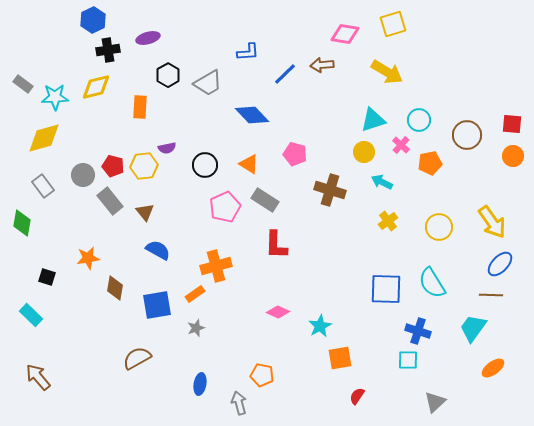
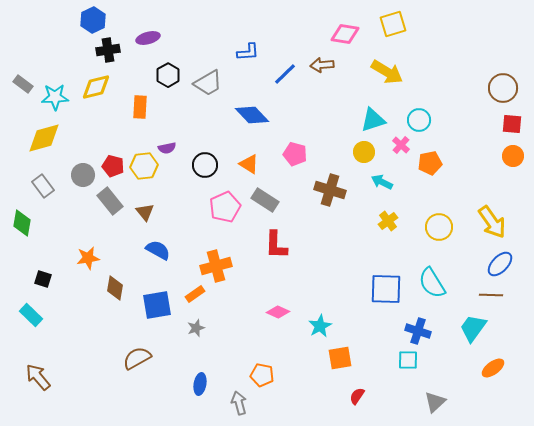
brown circle at (467, 135): moved 36 px right, 47 px up
black square at (47, 277): moved 4 px left, 2 px down
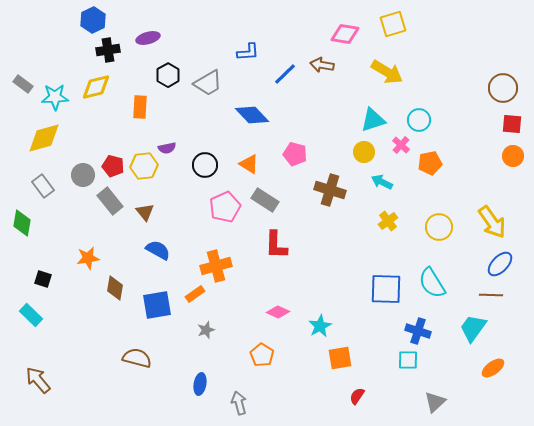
brown arrow at (322, 65): rotated 15 degrees clockwise
gray star at (196, 328): moved 10 px right, 2 px down
brown semicircle at (137, 358): rotated 44 degrees clockwise
orange pentagon at (262, 375): moved 20 px up; rotated 20 degrees clockwise
brown arrow at (38, 377): moved 3 px down
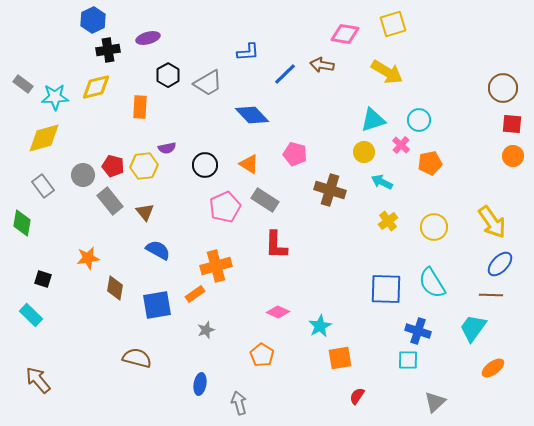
yellow circle at (439, 227): moved 5 px left
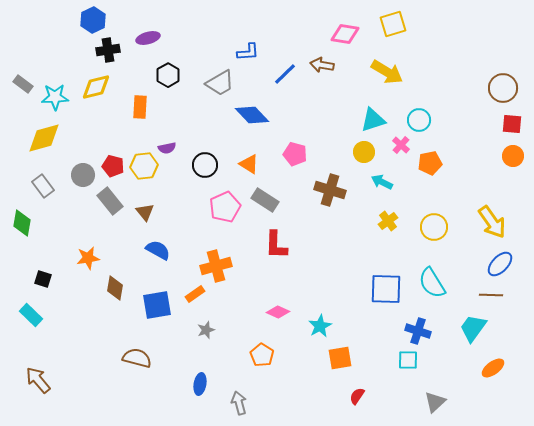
gray trapezoid at (208, 83): moved 12 px right
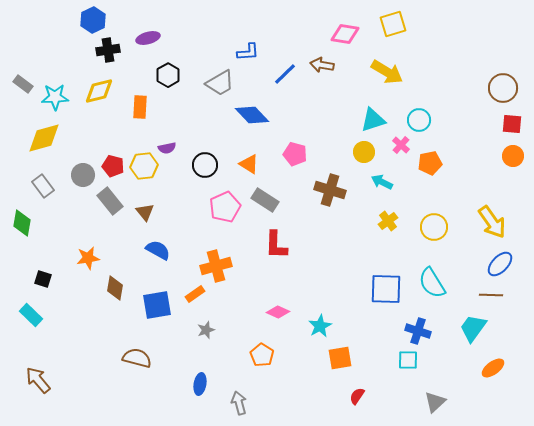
yellow diamond at (96, 87): moved 3 px right, 4 px down
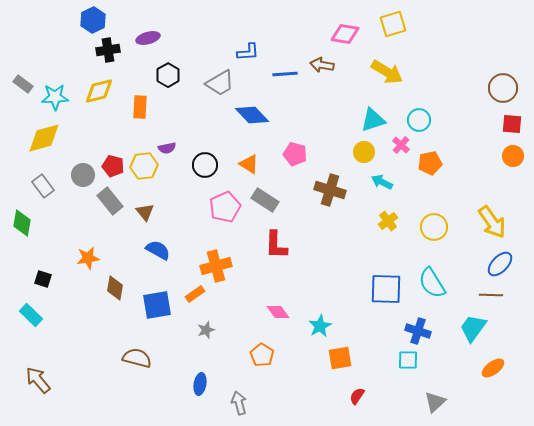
blue line at (285, 74): rotated 40 degrees clockwise
pink diamond at (278, 312): rotated 30 degrees clockwise
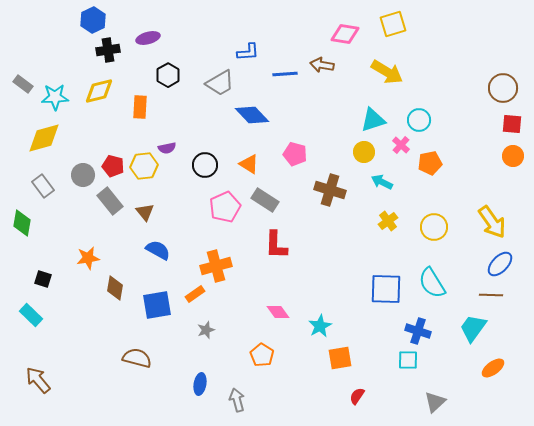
gray arrow at (239, 403): moved 2 px left, 3 px up
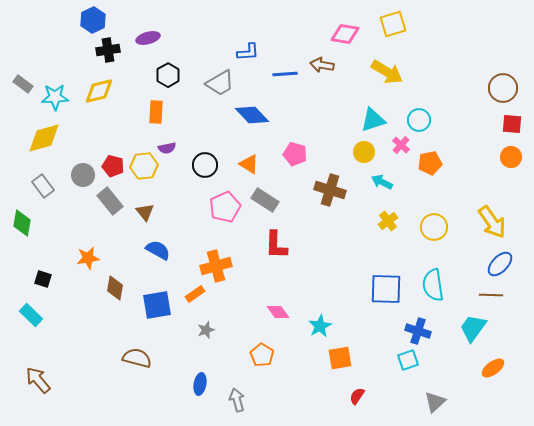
orange rectangle at (140, 107): moved 16 px right, 5 px down
orange circle at (513, 156): moved 2 px left, 1 px down
cyan semicircle at (432, 283): moved 1 px right, 2 px down; rotated 24 degrees clockwise
cyan square at (408, 360): rotated 20 degrees counterclockwise
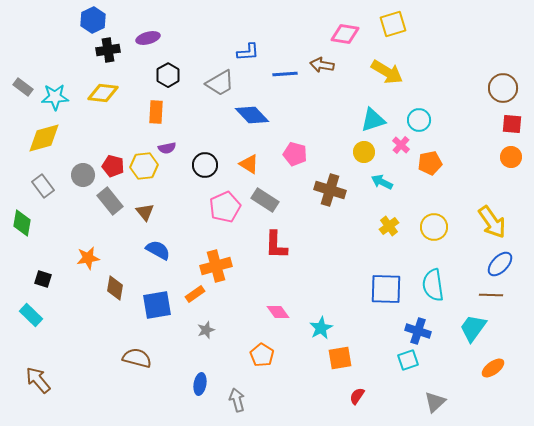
gray rectangle at (23, 84): moved 3 px down
yellow diamond at (99, 91): moved 4 px right, 2 px down; rotated 20 degrees clockwise
yellow cross at (388, 221): moved 1 px right, 5 px down
cyan star at (320, 326): moved 1 px right, 2 px down
